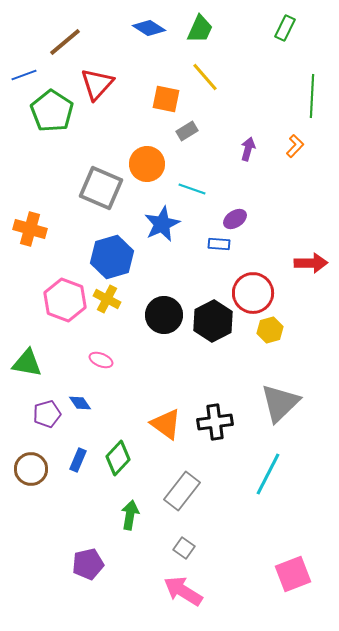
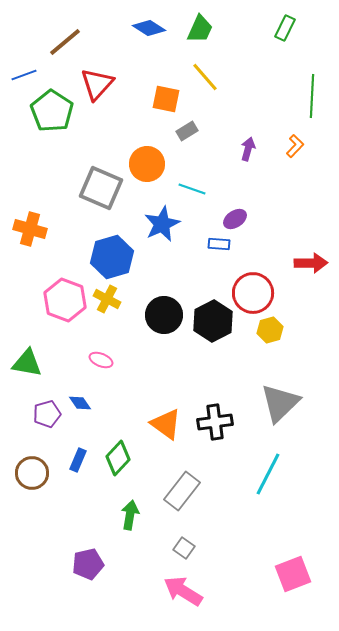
brown circle at (31, 469): moved 1 px right, 4 px down
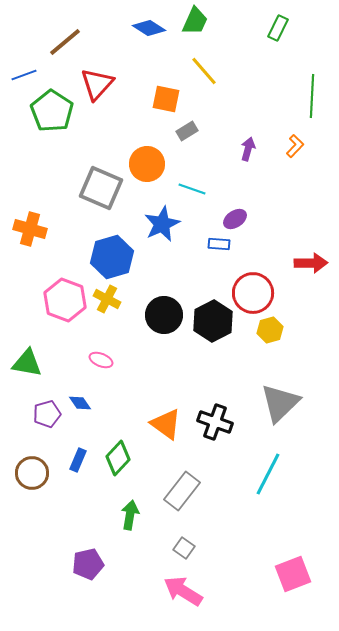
green rectangle at (285, 28): moved 7 px left
green trapezoid at (200, 29): moved 5 px left, 8 px up
yellow line at (205, 77): moved 1 px left, 6 px up
black cross at (215, 422): rotated 28 degrees clockwise
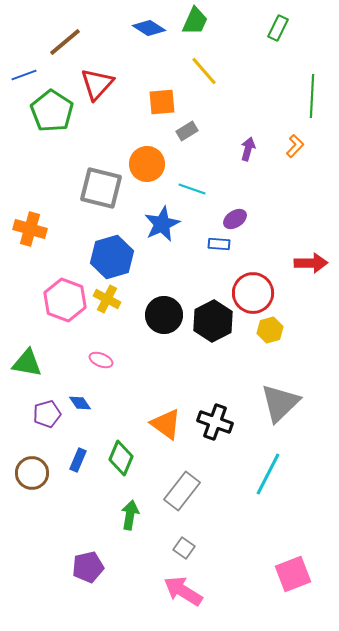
orange square at (166, 99): moved 4 px left, 3 px down; rotated 16 degrees counterclockwise
gray square at (101, 188): rotated 9 degrees counterclockwise
green diamond at (118, 458): moved 3 px right; rotated 20 degrees counterclockwise
purple pentagon at (88, 564): moved 3 px down
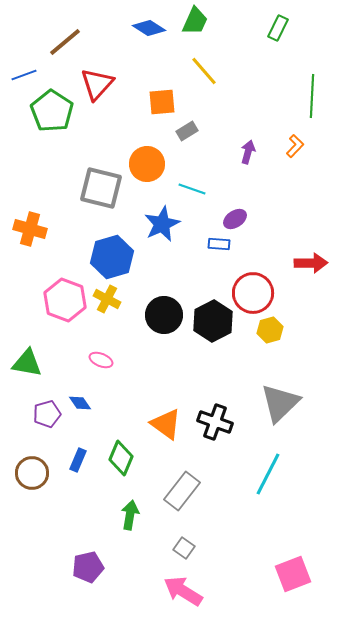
purple arrow at (248, 149): moved 3 px down
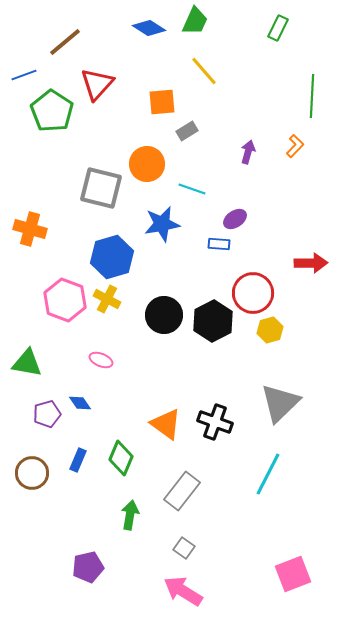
blue star at (162, 224): rotated 15 degrees clockwise
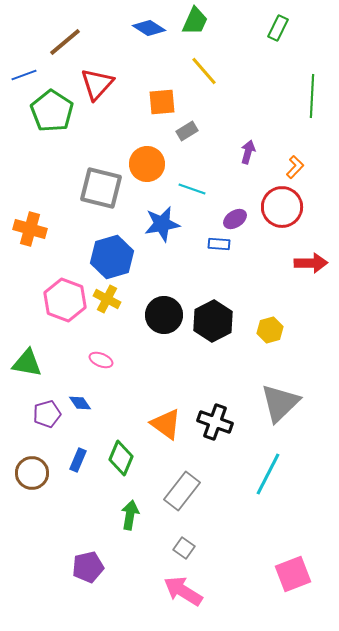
orange L-shape at (295, 146): moved 21 px down
red circle at (253, 293): moved 29 px right, 86 px up
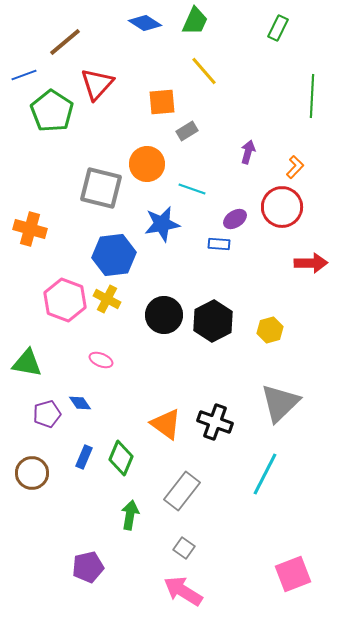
blue diamond at (149, 28): moved 4 px left, 5 px up
blue hexagon at (112, 257): moved 2 px right, 2 px up; rotated 9 degrees clockwise
blue rectangle at (78, 460): moved 6 px right, 3 px up
cyan line at (268, 474): moved 3 px left
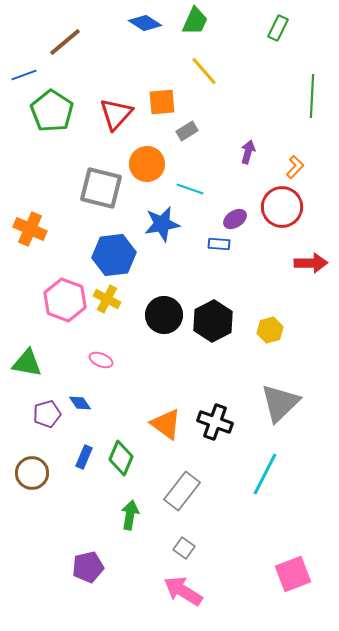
red triangle at (97, 84): moved 19 px right, 30 px down
cyan line at (192, 189): moved 2 px left
orange cross at (30, 229): rotated 8 degrees clockwise
